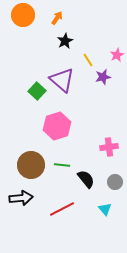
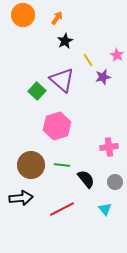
pink star: rotated 16 degrees counterclockwise
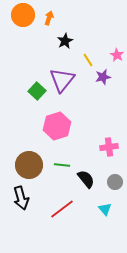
orange arrow: moved 8 px left; rotated 16 degrees counterclockwise
purple triangle: rotated 28 degrees clockwise
brown circle: moved 2 px left
black arrow: rotated 80 degrees clockwise
red line: rotated 10 degrees counterclockwise
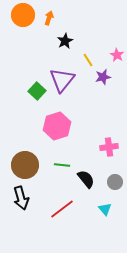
brown circle: moved 4 px left
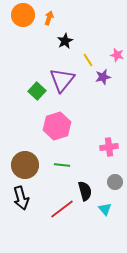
pink star: rotated 16 degrees counterclockwise
black semicircle: moved 1 px left, 12 px down; rotated 24 degrees clockwise
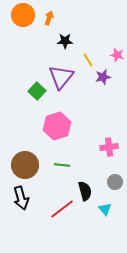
black star: rotated 28 degrees clockwise
purple triangle: moved 1 px left, 3 px up
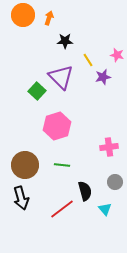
purple triangle: rotated 24 degrees counterclockwise
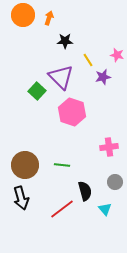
pink hexagon: moved 15 px right, 14 px up; rotated 24 degrees counterclockwise
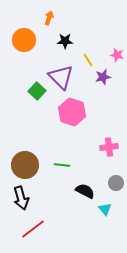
orange circle: moved 1 px right, 25 px down
gray circle: moved 1 px right, 1 px down
black semicircle: rotated 48 degrees counterclockwise
red line: moved 29 px left, 20 px down
